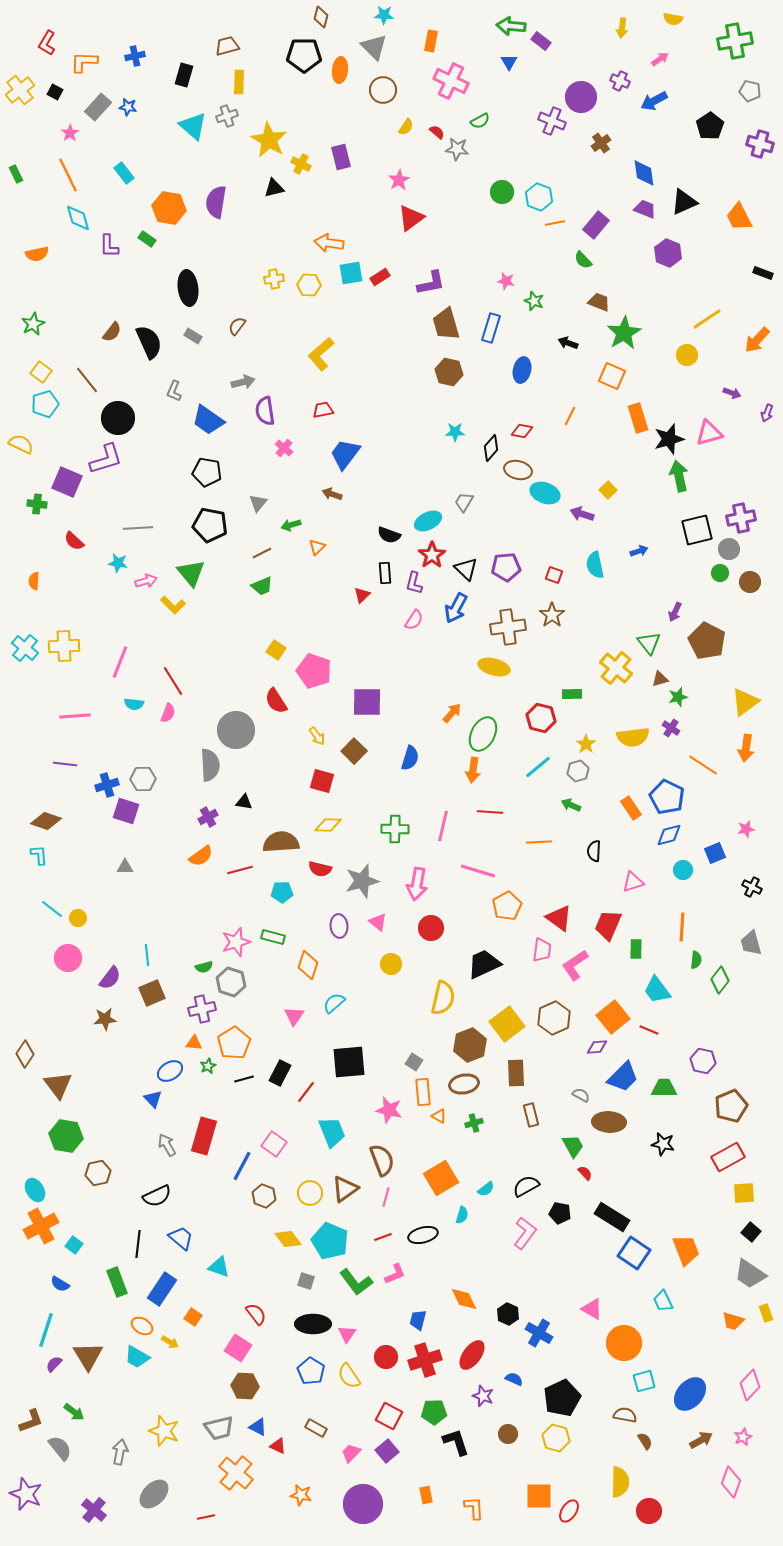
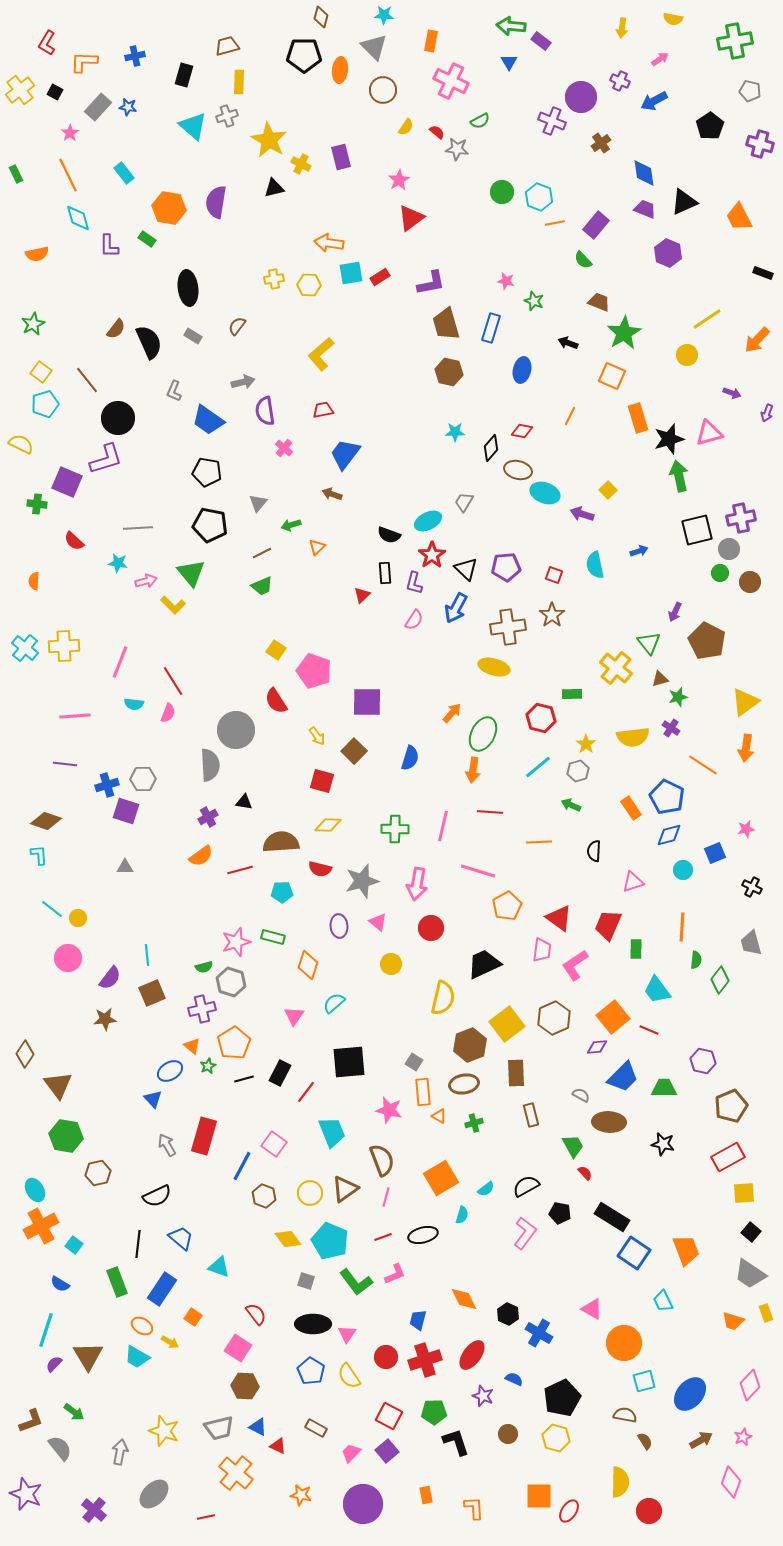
brown semicircle at (112, 332): moved 4 px right, 3 px up
orange triangle at (194, 1043): moved 2 px left, 3 px down; rotated 36 degrees clockwise
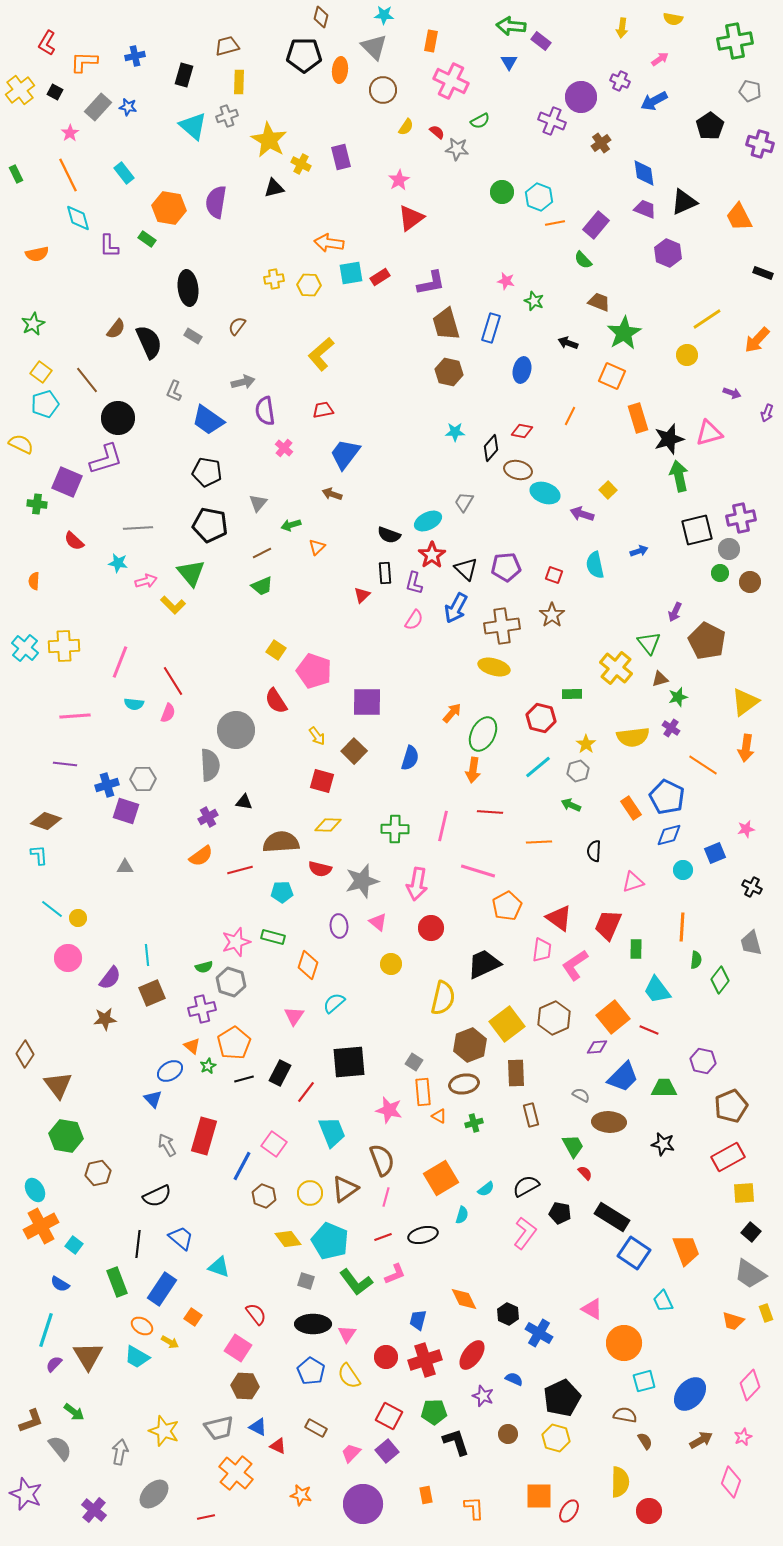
brown cross at (508, 627): moved 6 px left, 1 px up
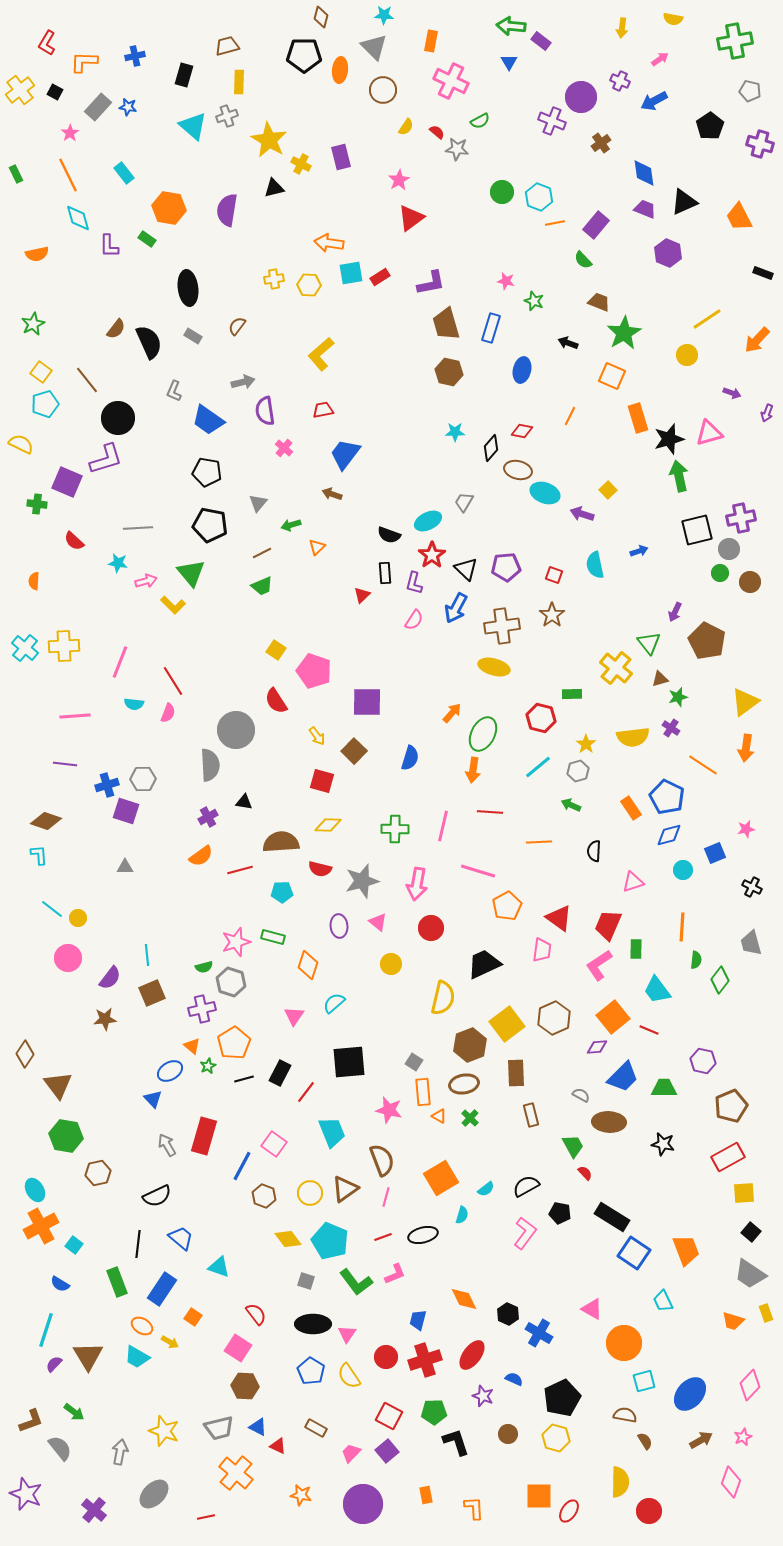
purple semicircle at (216, 202): moved 11 px right, 8 px down
pink L-shape at (575, 965): moved 24 px right
green cross at (474, 1123): moved 4 px left, 5 px up; rotated 30 degrees counterclockwise
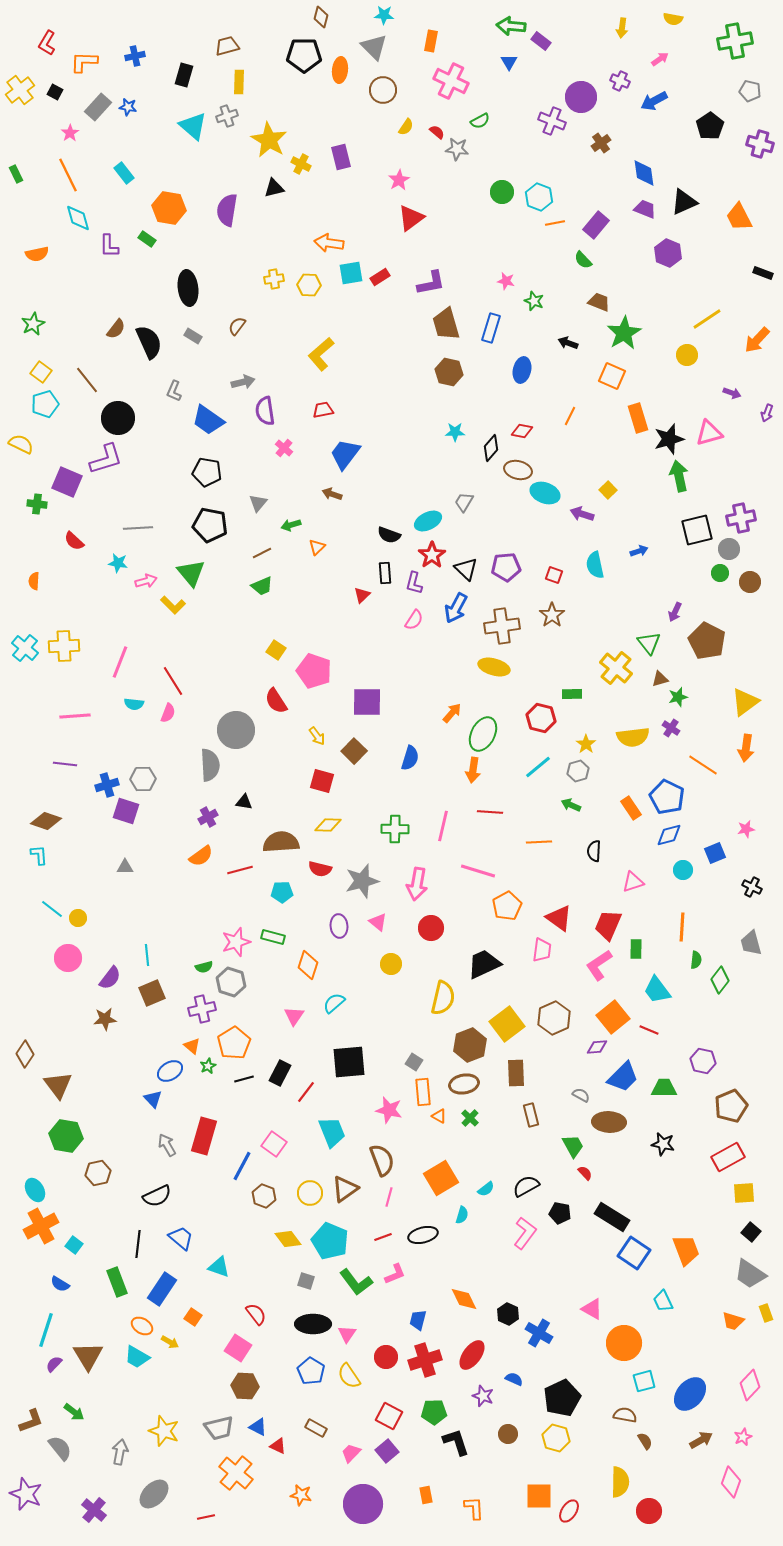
pink line at (386, 1197): moved 3 px right
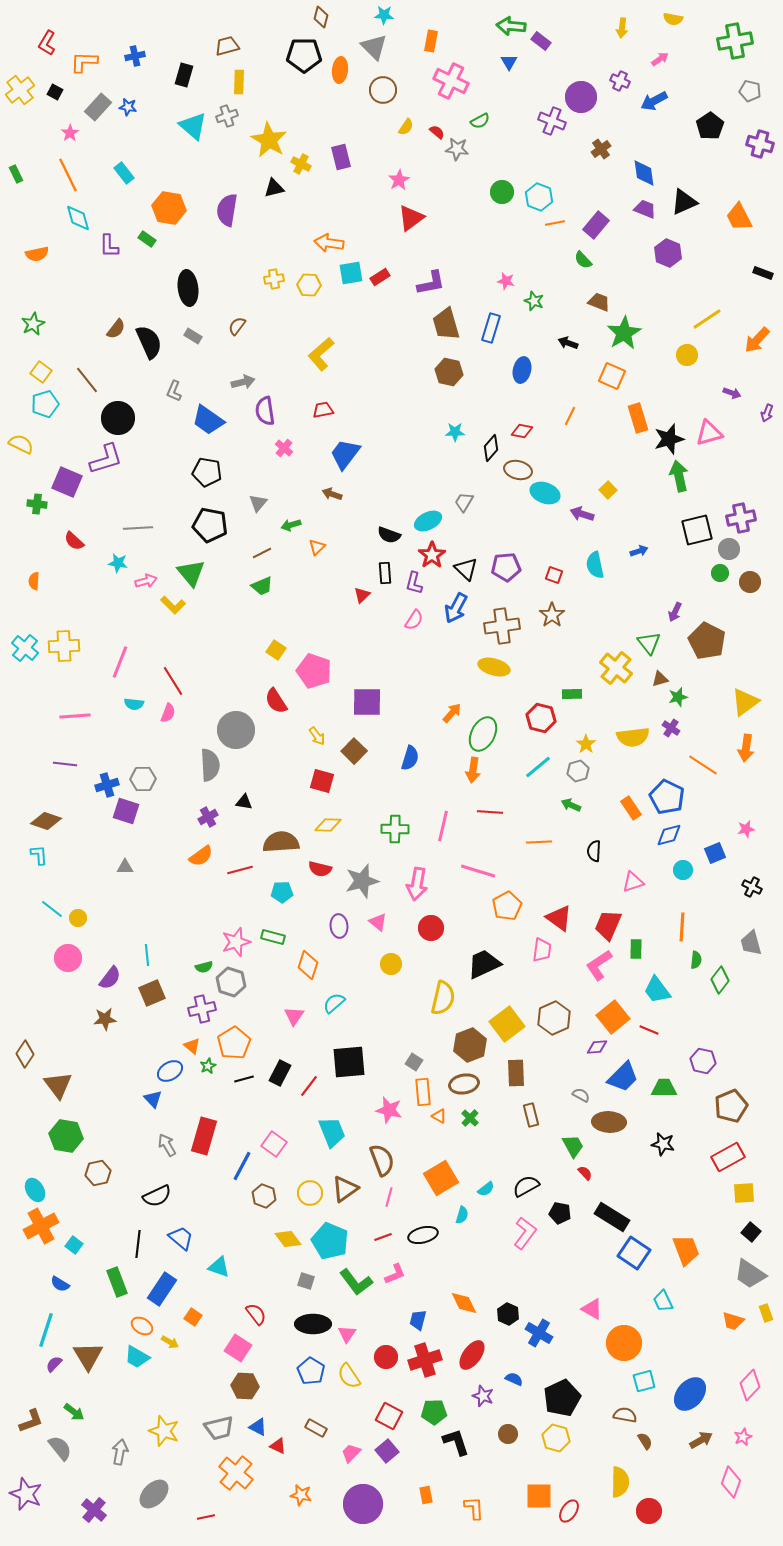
brown cross at (601, 143): moved 6 px down
red line at (306, 1092): moved 3 px right, 6 px up
orange diamond at (464, 1299): moved 4 px down
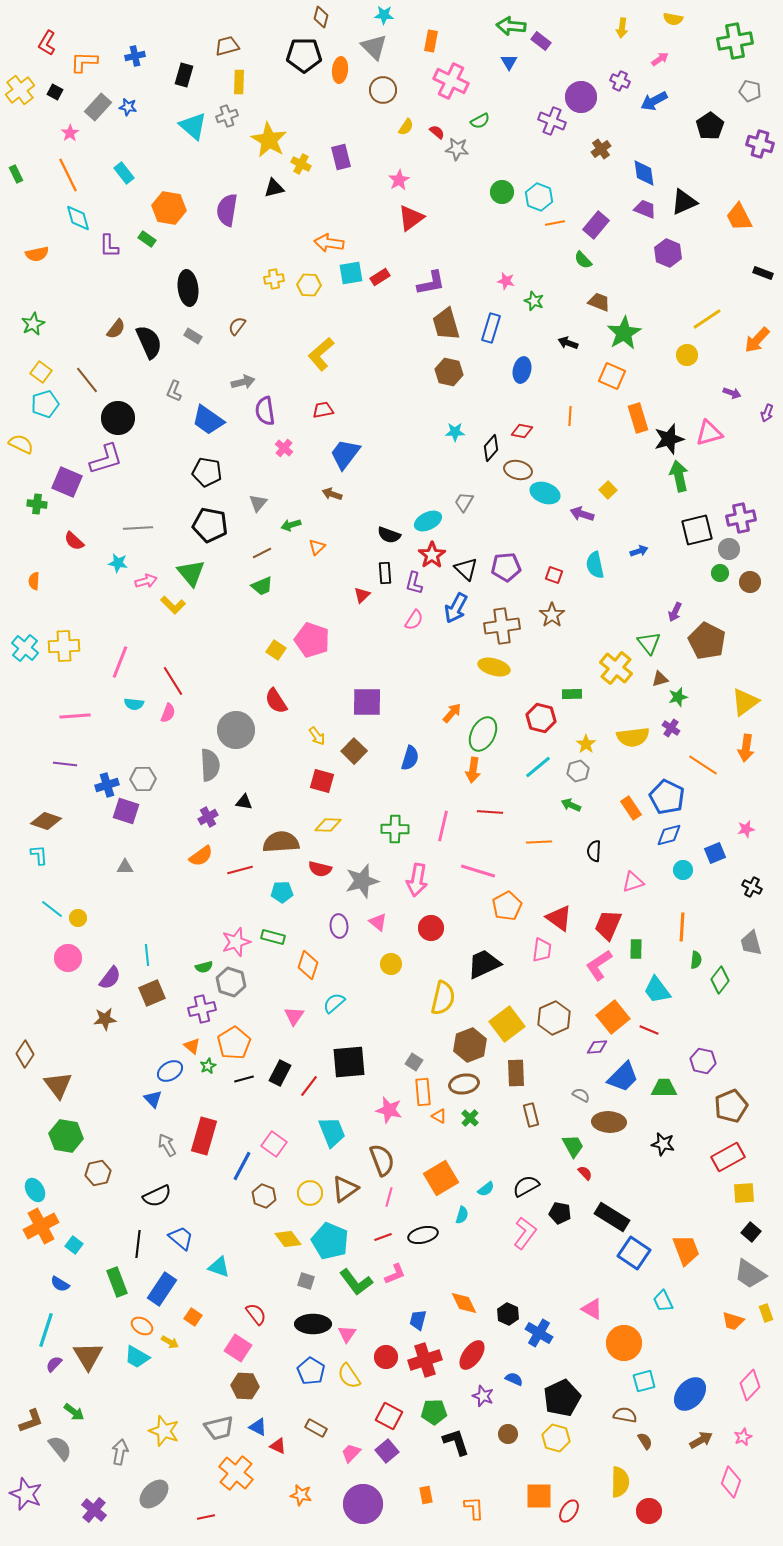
orange line at (570, 416): rotated 24 degrees counterclockwise
pink pentagon at (314, 671): moved 2 px left, 31 px up
pink arrow at (417, 884): moved 4 px up
